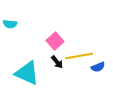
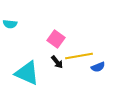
pink square: moved 1 px right, 2 px up; rotated 12 degrees counterclockwise
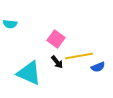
cyan triangle: moved 2 px right
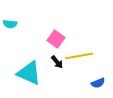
blue semicircle: moved 16 px down
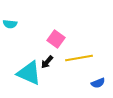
yellow line: moved 2 px down
black arrow: moved 10 px left; rotated 80 degrees clockwise
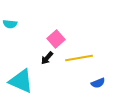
pink square: rotated 12 degrees clockwise
black arrow: moved 4 px up
cyan triangle: moved 8 px left, 8 px down
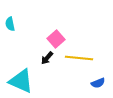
cyan semicircle: rotated 72 degrees clockwise
yellow line: rotated 16 degrees clockwise
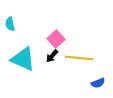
black arrow: moved 5 px right, 2 px up
cyan triangle: moved 2 px right, 22 px up
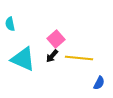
blue semicircle: moved 1 px right; rotated 40 degrees counterclockwise
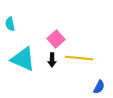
black arrow: moved 4 px down; rotated 40 degrees counterclockwise
blue semicircle: moved 4 px down
